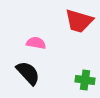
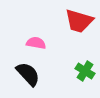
black semicircle: moved 1 px down
green cross: moved 9 px up; rotated 24 degrees clockwise
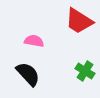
red trapezoid: rotated 16 degrees clockwise
pink semicircle: moved 2 px left, 2 px up
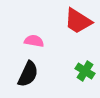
red trapezoid: moved 1 px left
black semicircle: rotated 68 degrees clockwise
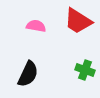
pink semicircle: moved 2 px right, 15 px up
green cross: moved 1 px up; rotated 12 degrees counterclockwise
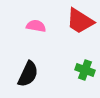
red trapezoid: moved 2 px right
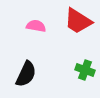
red trapezoid: moved 2 px left
black semicircle: moved 2 px left
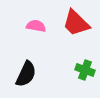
red trapezoid: moved 2 px left, 2 px down; rotated 12 degrees clockwise
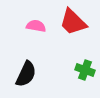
red trapezoid: moved 3 px left, 1 px up
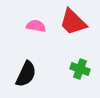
green cross: moved 5 px left, 1 px up
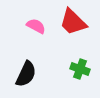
pink semicircle: rotated 18 degrees clockwise
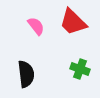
pink semicircle: rotated 24 degrees clockwise
black semicircle: rotated 32 degrees counterclockwise
